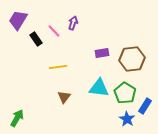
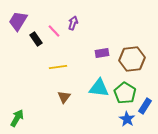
purple trapezoid: moved 1 px down
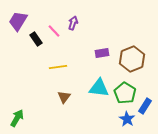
brown hexagon: rotated 15 degrees counterclockwise
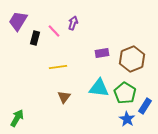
black rectangle: moved 1 px left, 1 px up; rotated 48 degrees clockwise
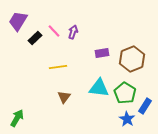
purple arrow: moved 9 px down
black rectangle: rotated 32 degrees clockwise
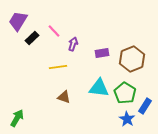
purple arrow: moved 12 px down
black rectangle: moved 3 px left
brown triangle: rotated 48 degrees counterclockwise
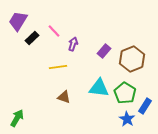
purple rectangle: moved 2 px right, 2 px up; rotated 40 degrees counterclockwise
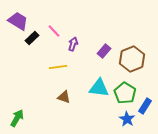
purple trapezoid: rotated 90 degrees clockwise
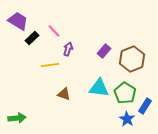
purple arrow: moved 5 px left, 5 px down
yellow line: moved 8 px left, 2 px up
brown triangle: moved 3 px up
green arrow: rotated 54 degrees clockwise
